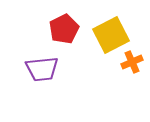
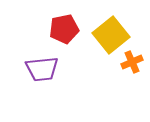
red pentagon: rotated 16 degrees clockwise
yellow square: rotated 12 degrees counterclockwise
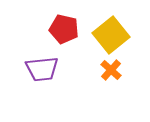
red pentagon: rotated 24 degrees clockwise
orange cross: moved 21 px left, 8 px down; rotated 25 degrees counterclockwise
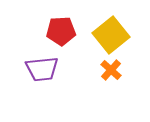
red pentagon: moved 3 px left, 2 px down; rotated 16 degrees counterclockwise
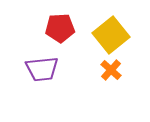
red pentagon: moved 1 px left, 3 px up
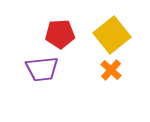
red pentagon: moved 6 px down
yellow square: moved 1 px right
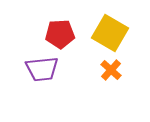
yellow square: moved 2 px left, 2 px up; rotated 21 degrees counterclockwise
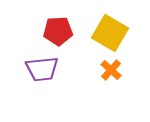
red pentagon: moved 2 px left, 3 px up
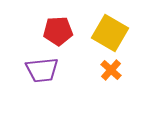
purple trapezoid: moved 1 px down
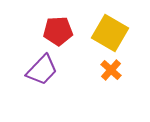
purple trapezoid: rotated 40 degrees counterclockwise
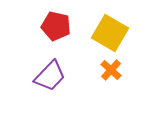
red pentagon: moved 2 px left, 5 px up; rotated 16 degrees clockwise
purple trapezoid: moved 8 px right, 6 px down
